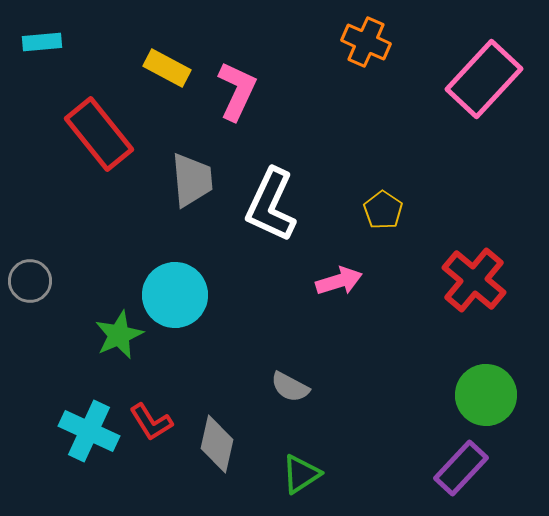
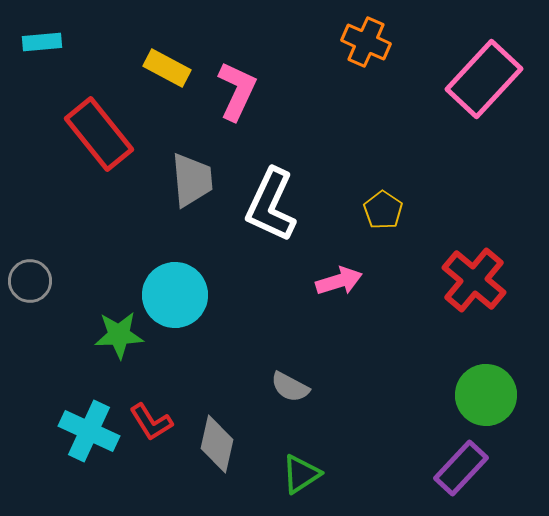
green star: rotated 21 degrees clockwise
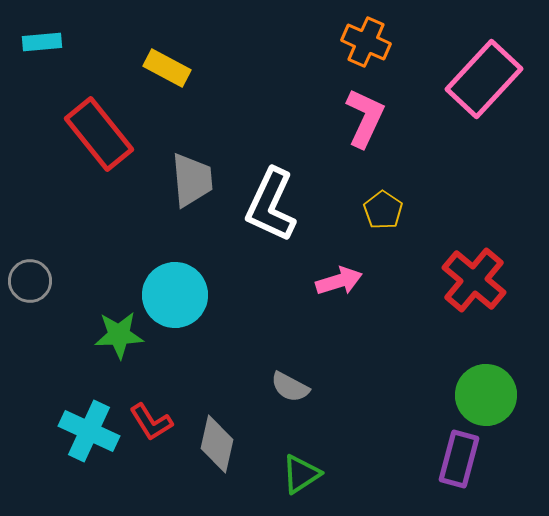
pink L-shape: moved 128 px right, 27 px down
purple rectangle: moved 2 px left, 9 px up; rotated 28 degrees counterclockwise
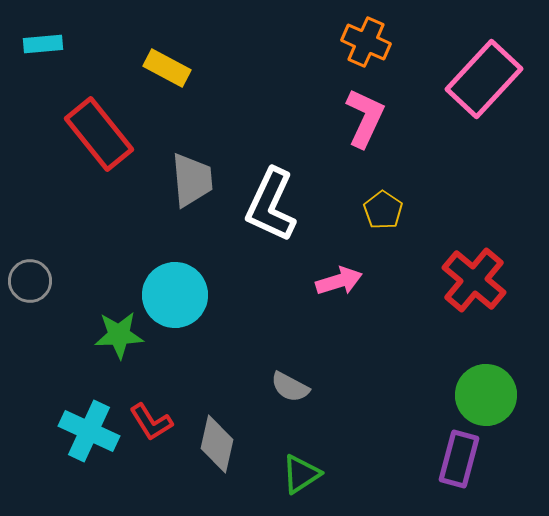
cyan rectangle: moved 1 px right, 2 px down
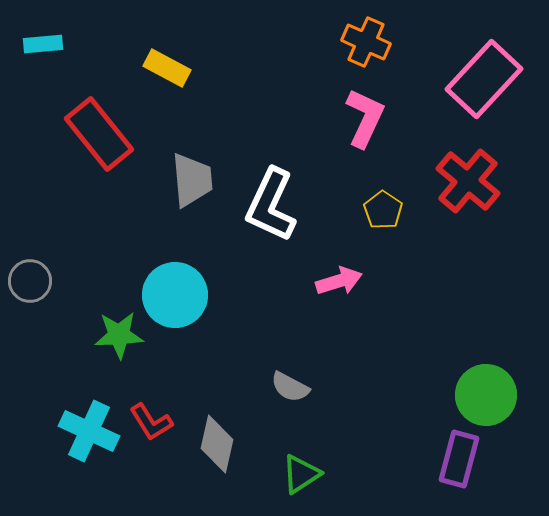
red cross: moved 6 px left, 99 px up
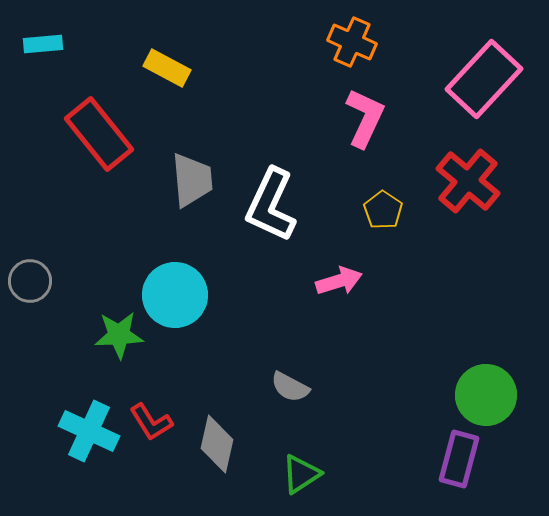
orange cross: moved 14 px left
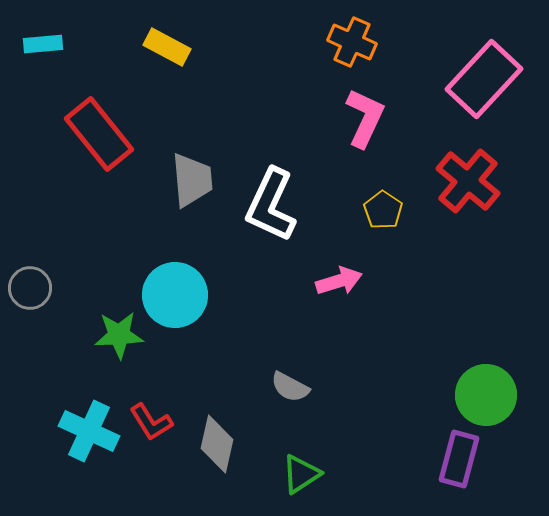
yellow rectangle: moved 21 px up
gray circle: moved 7 px down
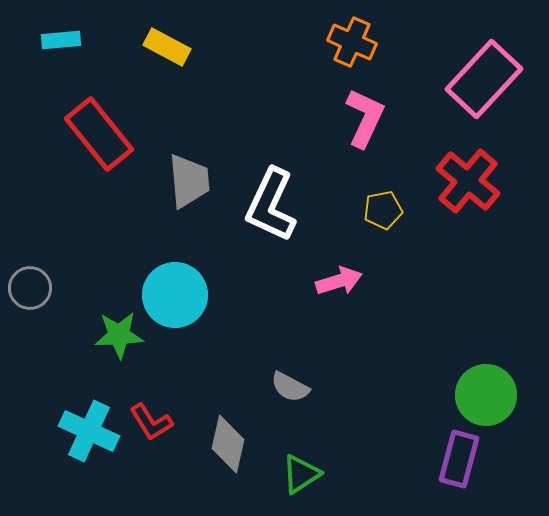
cyan rectangle: moved 18 px right, 4 px up
gray trapezoid: moved 3 px left, 1 px down
yellow pentagon: rotated 27 degrees clockwise
gray diamond: moved 11 px right
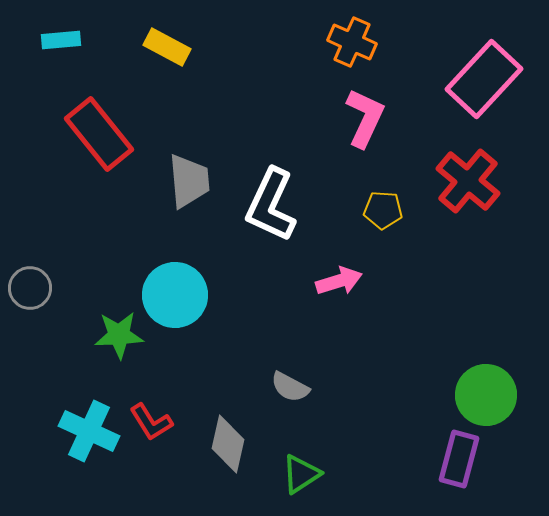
yellow pentagon: rotated 15 degrees clockwise
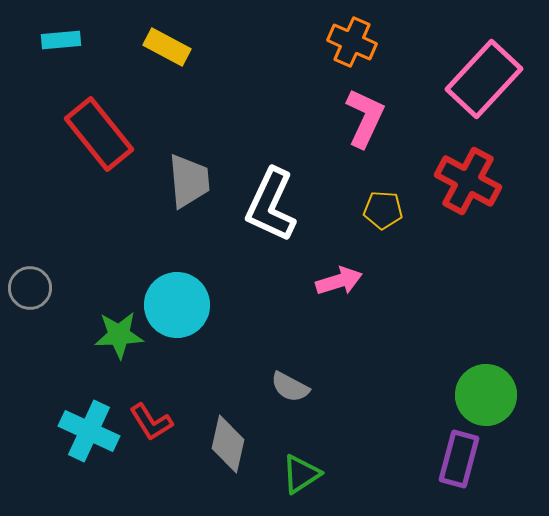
red cross: rotated 12 degrees counterclockwise
cyan circle: moved 2 px right, 10 px down
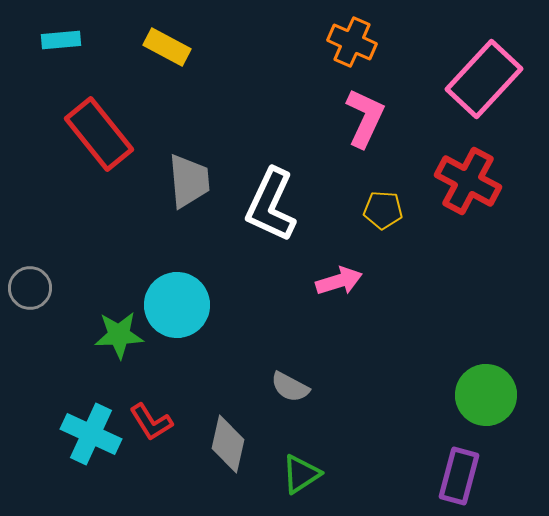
cyan cross: moved 2 px right, 3 px down
purple rectangle: moved 17 px down
